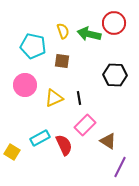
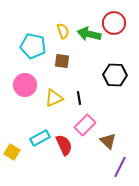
brown triangle: rotated 12 degrees clockwise
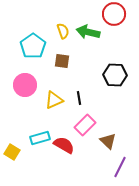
red circle: moved 9 px up
green arrow: moved 1 px left, 2 px up
cyan pentagon: rotated 25 degrees clockwise
yellow triangle: moved 2 px down
cyan rectangle: rotated 12 degrees clockwise
red semicircle: rotated 35 degrees counterclockwise
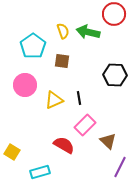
cyan rectangle: moved 34 px down
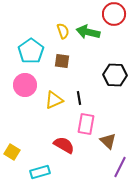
cyan pentagon: moved 2 px left, 5 px down
pink rectangle: moved 1 px right, 1 px up; rotated 35 degrees counterclockwise
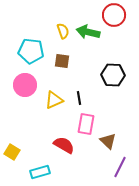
red circle: moved 1 px down
cyan pentagon: rotated 30 degrees counterclockwise
black hexagon: moved 2 px left
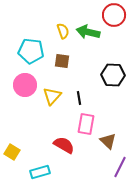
yellow triangle: moved 2 px left, 4 px up; rotated 24 degrees counterclockwise
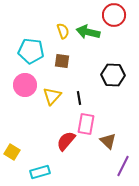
red semicircle: moved 2 px right, 4 px up; rotated 80 degrees counterclockwise
purple line: moved 3 px right, 1 px up
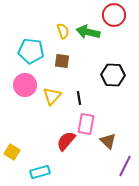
purple line: moved 2 px right
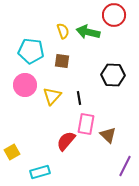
brown triangle: moved 6 px up
yellow square: rotated 28 degrees clockwise
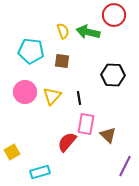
pink circle: moved 7 px down
red semicircle: moved 1 px right, 1 px down
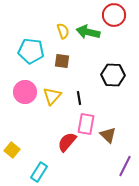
yellow square: moved 2 px up; rotated 21 degrees counterclockwise
cyan rectangle: moved 1 px left; rotated 42 degrees counterclockwise
